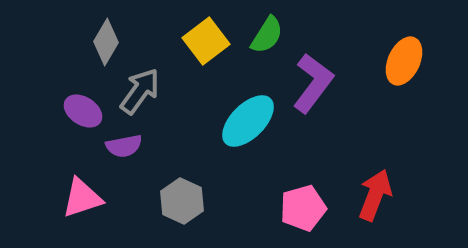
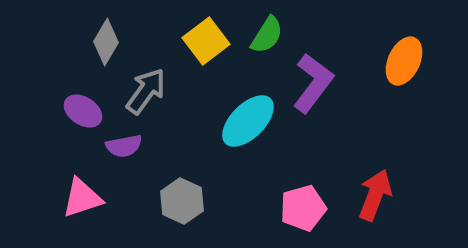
gray arrow: moved 6 px right
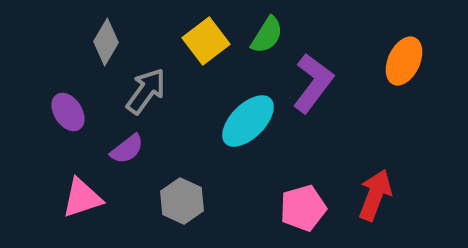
purple ellipse: moved 15 px left, 1 px down; rotated 24 degrees clockwise
purple semicircle: moved 3 px right, 3 px down; rotated 27 degrees counterclockwise
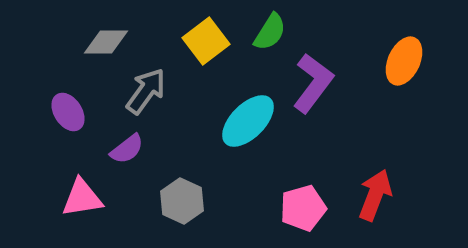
green semicircle: moved 3 px right, 3 px up
gray diamond: rotated 60 degrees clockwise
pink triangle: rotated 9 degrees clockwise
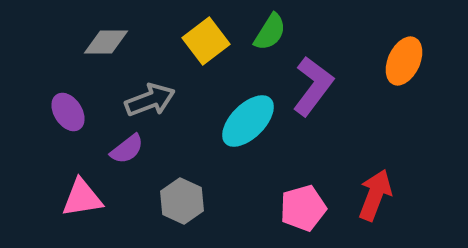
purple L-shape: moved 3 px down
gray arrow: moved 4 px right, 9 px down; rotated 33 degrees clockwise
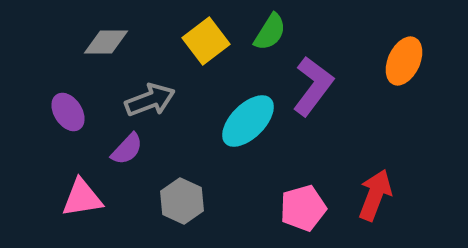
purple semicircle: rotated 9 degrees counterclockwise
